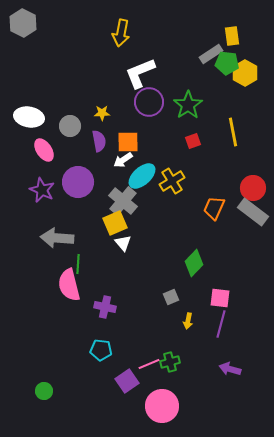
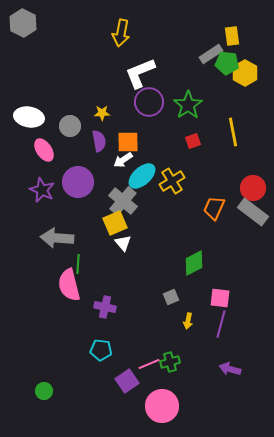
green diamond at (194, 263): rotated 20 degrees clockwise
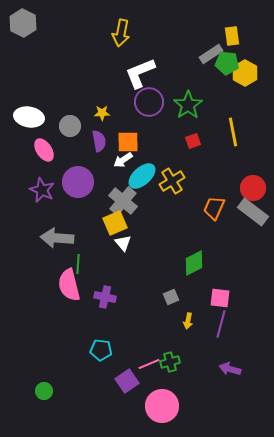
purple cross at (105, 307): moved 10 px up
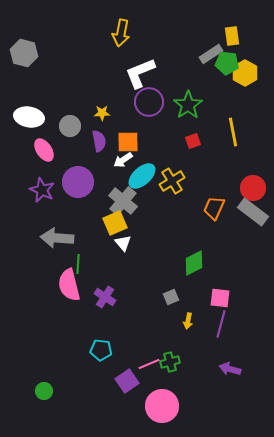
gray hexagon at (23, 23): moved 1 px right, 30 px down; rotated 12 degrees counterclockwise
purple cross at (105, 297): rotated 20 degrees clockwise
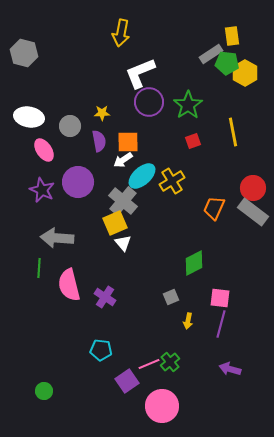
green line at (78, 264): moved 39 px left, 4 px down
green cross at (170, 362): rotated 24 degrees counterclockwise
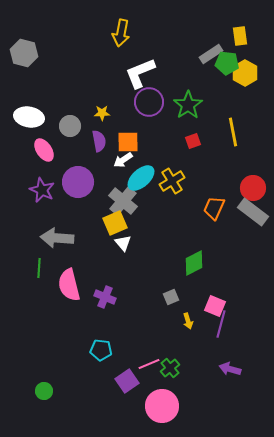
yellow rectangle at (232, 36): moved 8 px right
cyan ellipse at (142, 176): moved 1 px left, 2 px down
purple cross at (105, 297): rotated 10 degrees counterclockwise
pink square at (220, 298): moved 5 px left, 8 px down; rotated 15 degrees clockwise
yellow arrow at (188, 321): rotated 28 degrees counterclockwise
green cross at (170, 362): moved 6 px down
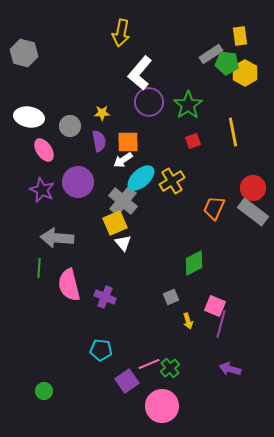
white L-shape at (140, 73): rotated 28 degrees counterclockwise
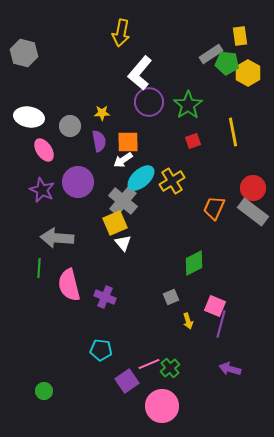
yellow hexagon at (245, 73): moved 3 px right
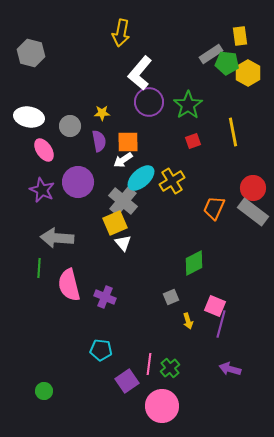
gray hexagon at (24, 53): moved 7 px right
pink line at (149, 364): rotated 60 degrees counterclockwise
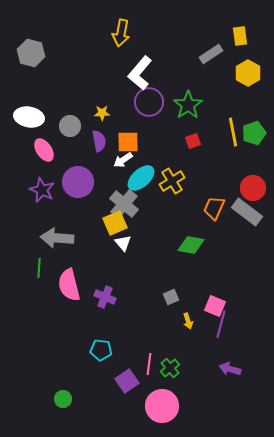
green pentagon at (227, 63): moved 27 px right, 70 px down; rotated 25 degrees counterclockwise
gray cross at (123, 201): moved 1 px right, 3 px down
gray rectangle at (253, 212): moved 6 px left
green diamond at (194, 263): moved 3 px left, 18 px up; rotated 36 degrees clockwise
green circle at (44, 391): moved 19 px right, 8 px down
